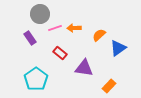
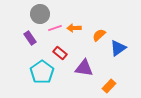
cyan pentagon: moved 6 px right, 7 px up
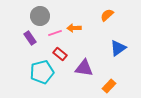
gray circle: moved 2 px down
pink line: moved 5 px down
orange semicircle: moved 8 px right, 20 px up
red rectangle: moved 1 px down
cyan pentagon: rotated 20 degrees clockwise
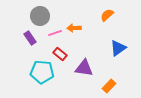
cyan pentagon: rotated 20 degrees clockwise
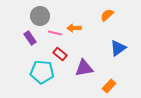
pink line: rotated 32 degrees clockwise
purple triangle: rotated 18 degrees counterclockwise
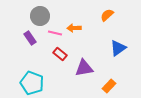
cyan pentagon: moved 10 px left, 11 px down; rotated 15 degrees clockwise
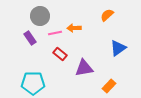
pink line: rotated 24 degrees counterclockwise
cyan pentagon: moved 1 px right; rotated 20 degrees counterclockwise
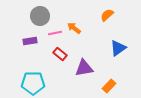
orange arrow: rotated 40 degrees clockwise
purple rectangle: moved 3 px down; rotated 64 degrees counterclockwise
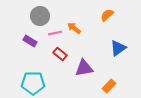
purple rectangle: rotated 40 degrees clockwise
